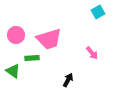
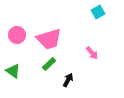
pink circle: moved 1 px right
green rectangle: moved 17 px right, 6 px down; rotated 40 degrees counterclockwise
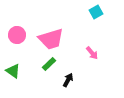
cyan square: moved 2 px left
pink trapezoid: moved 2 px right
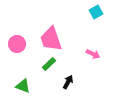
pink circle: moved 9 px down
pink trapezoid: rotated 88 degrees clockwise
pink arrow: moved 1 px right, 1 px down; rotated 24 degrees counterclockwise
green triangle: moved 10 px right, 15 px down; rotated 14 degrees counterclockwise
black arrow: moved 2 px down
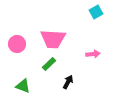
pink trapezoid: moved 2 px right; rotated 68 degrees counterclockwise
pink arrow: rotated 32 degrees counterclockwise
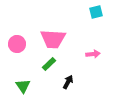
cyan square: rotated 16 degrees clockwise
green triangle: rotated 35 degrees clockwise
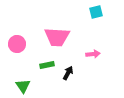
pink trapezoid: moved 4 px right, 2 px up
green rectangle: moved 2 px left, 1 px down; rotated 32 degrees clockwise
black arrow: moved 9 px up
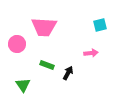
cyan square: moved 4 px right, 13 px down
pink trapezoid: moved 13 px left, 10 px up
pink arrow: moved 2 px left, 1 px up
green rectangle: rotated 32 degrees clockwise
green triangle: moved 1 px up
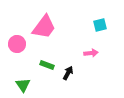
pink trapezoid: rotated 56 degrees counterclockwise
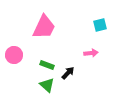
pink trapezoid: rotated 12 degrees counterclockwise
pink circle: moved 3 px left, 11 px down
black arrow: rotated 16 degrees clockwise
green triangle: moved 24 px right; rotated 14 degrees counterclockwise
